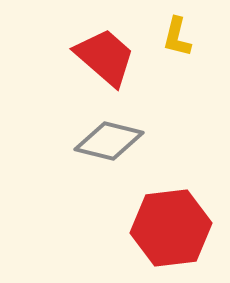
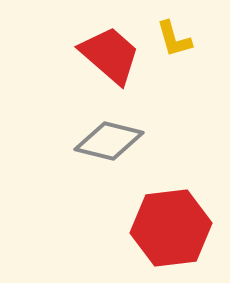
yellow L-shape: moved 3 px left, 2 px down; rotated 30 degrees counterclockwise
red trapezoid: moved 5 px right, 2 px up
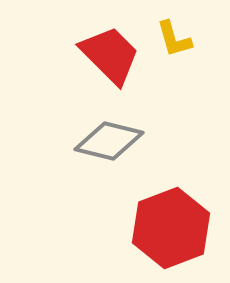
red trapezoid: rotated 4 degrees clockwise
red hexagon: rotated 14 degrees counterclockwise
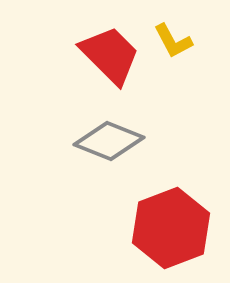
yellow L-shape: moved 1 px left, 2 px down; rotated 12 degrees counterclockwise
gray diamond: rotated 8 degrees clockwise
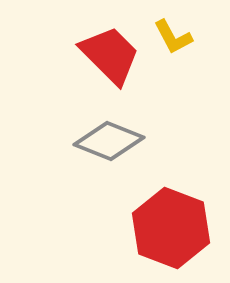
yellow L-shape: moved 4 px up
red hexagon: rotated 18 degrees counterclockwise
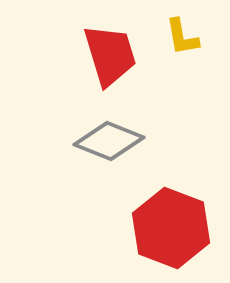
yellow L-shape: moved 9 px right; rotated 18 degrees clockwise
red trapezoid: rotated 28 degrees clockwise
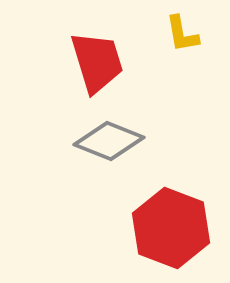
yellow L-shape: moved 3 px up
red trapezoid: moved 13 px left, 7 px down
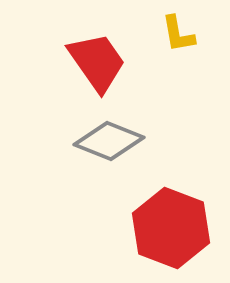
yellow L-shape: moved 4 px left
red trapezoid: rotated 18 degrees counterclockwise
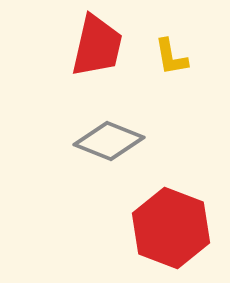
yellow L-shape: moved 7 px left, 23 px down
red trapezoid: moved 16 px up; rotated 48 degrees clockwise
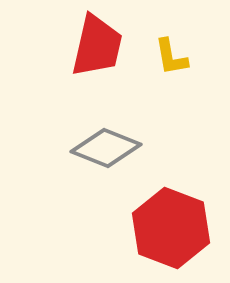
gray diamond: moved 3 px left, 7 px down
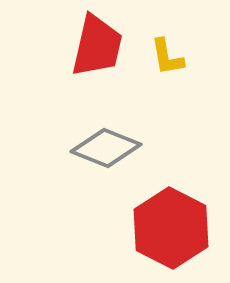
yellow L-shape: moved 4 px left
red hexagon: rotated 6 degrees clockwise
